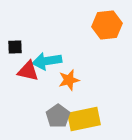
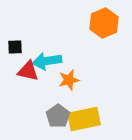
orange hexagon: moved 3 px left, 2 px up; rotated 16 degrees counterclockwise
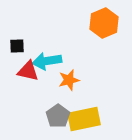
black square: moved 2 px right, 1 px up
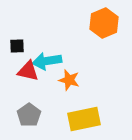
orange star: rotated 30 degrees clockwise
gray pentagon: moved 29 px left, 1 px up
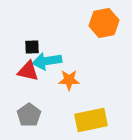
orange hexagon: rotated 12 degrees clockwise
black square: moved 15 px right, 1 px down
orange star: rotated 15 degrees counterclockwise
yellow rectangle: moved 7 px right, 1 px down
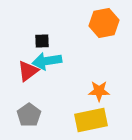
black square: moved 10 px right, 6 px up
red triangle: rotated 50 degrees counterclockwise
orange star: moved 30 px right, 11 px down
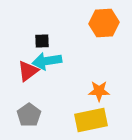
orange hexagon: rotated 8 degrees clockwise
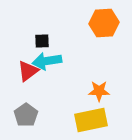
gray pentagon: moved 3 px left
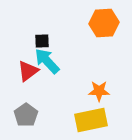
cyan arrow: rotated 56 degrees clockwise
